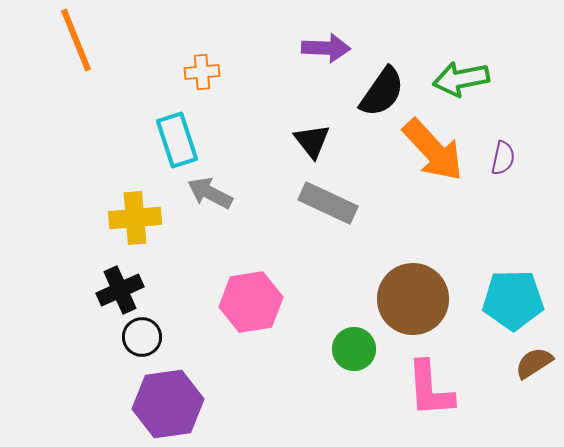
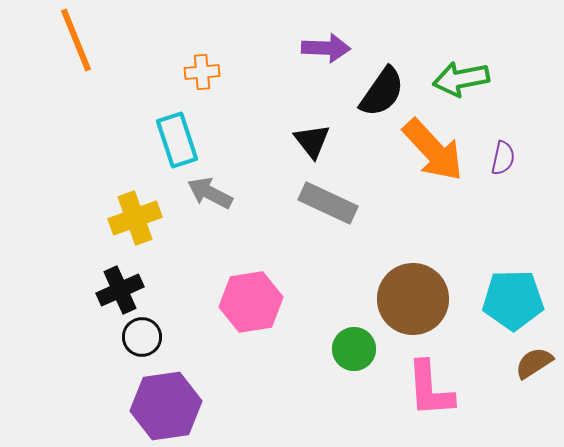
yellow cross: rotated 15 degrees counterclockwise
purple hexagon: moved 2 px left, 2 px down
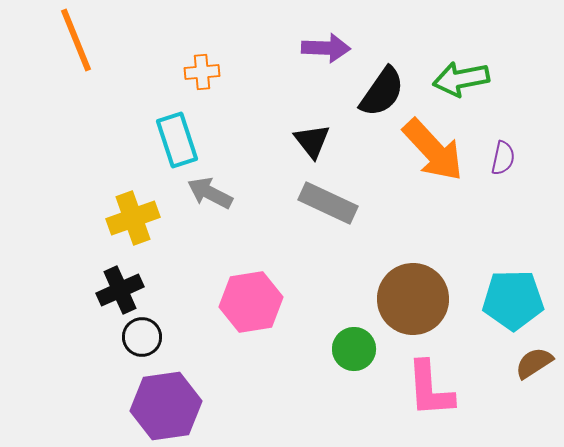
yellow cross: moved 2 px left
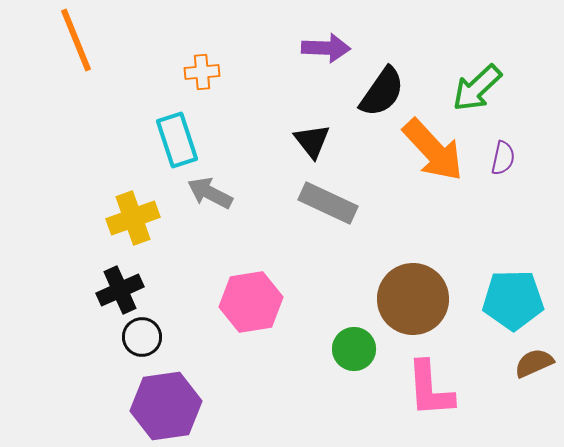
green arrow: moved 16 px right, 9 px down; rotated 32 degrees counterclockwise
brown semicircle: rotated 9 degrees clockwise
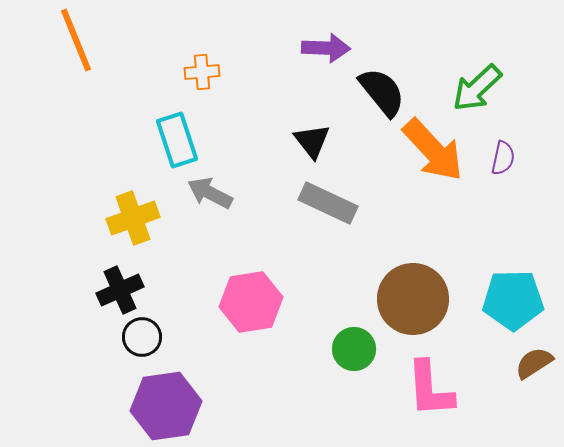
black semicircle: rotated 74 degrees counterclockwise
brown semicircle: rotated 9 degrees counterclockwise
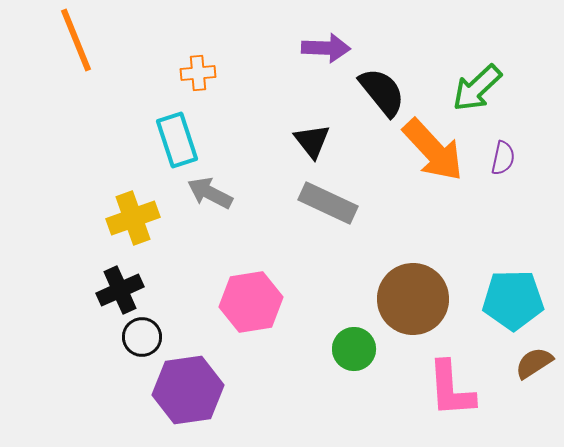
orange cross: moved 4 px left, 1 px down
pink L-shape: moved 21 px right
purple hexagon: moved 22 px right, 16 px up
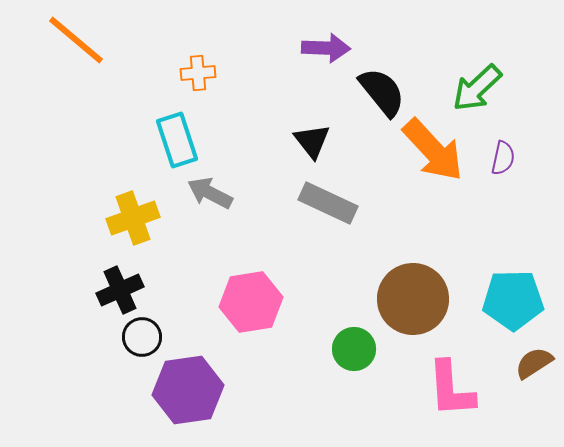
orange line: rotated 28 degrees counterclockwise
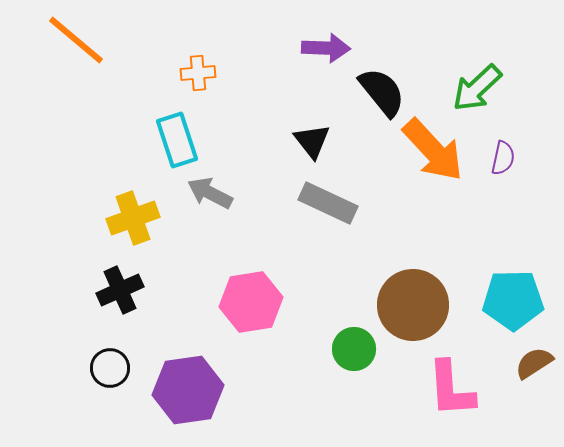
brown circle: moved 6 px down
black circle: moved 32 px left, 31 px down
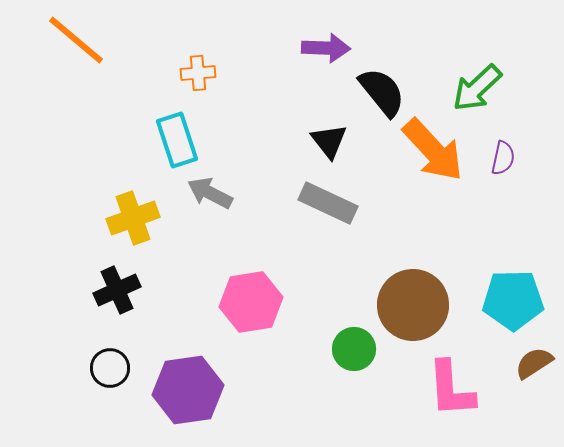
black triangle: moved 17 px right
black cross: moved 3 px left
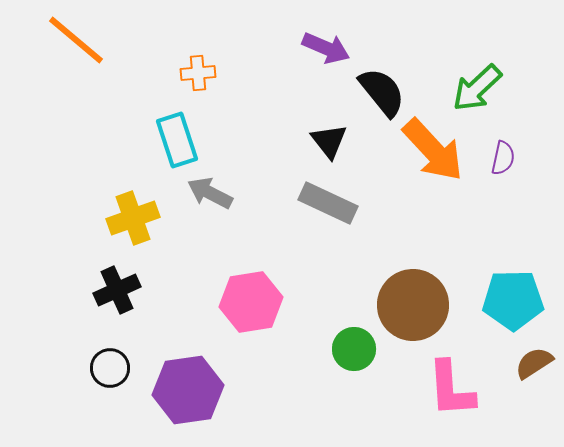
purple arrow: rotated 21 degrees clockwise
